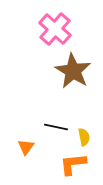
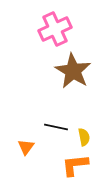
pink cross: rotated 24 degrees clockwise
orange L-shape: moved 2 px right, 1 px down
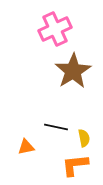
brown star: rotated 9 degrees clockwise
yellow semicircle: moved 1 px down
orange triangle: rotated 42 degrees clockwise
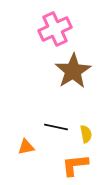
yellow semicircle: moved 2 px right, 4 px up
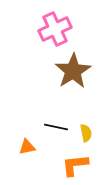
yellow semicircle: moved 1 px up
orange triangle: moved 1 px right
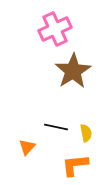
orange triangle: rotated 36 degrees counterclockwise
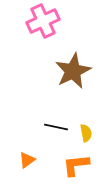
pink cross: moved 12 px left, 8 px up
brown star: rotated 6 degrees clockwise
orange triangle: moved 13 px down; rotated 12 degrees clockwise
orange L-shape: moved 1 px right
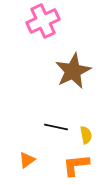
yellow semicircle: moved 2 px down
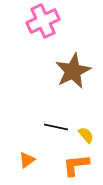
yellow semicircle: rotated 30 degrees counterclockwise
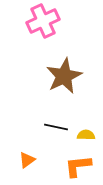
brown star: moved 9 px left, 5 px down
yellow semicircle: rotated 48 degrees counterclockwise
orange L-shape: moved 2 px right, 1 px down
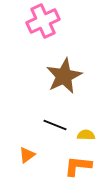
black line: moved 1 px left, 2 px up; rotated 10 degrees clockwise
orange triangle: moved 5 px up
orange L-shape: rotated 12 degrees clockwise
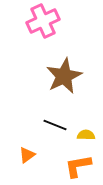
orange L-shape: rotated 16 degrees counterclockwise
